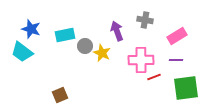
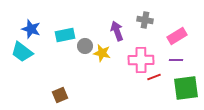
yellow star: rotated 12 degrees counterclockwise
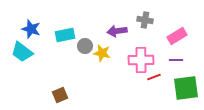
purple arrow: rotated 78 degrees counterclockwise
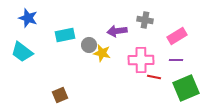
blue star: moved 3 px left, 11 px up
gray circle: moved 4 px right, 1 px up
red line: rotated 32 degrees clockwise
green square: rotated 16 degrees counterclockwise
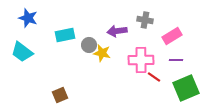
pink rectangle: moved 5 px left
red line: rotated 24 degrees clockwise
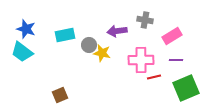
blue star: moved 2 px left, 11 px down
red line: rotated 48 degrees counterclockwise
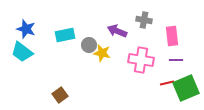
gray cross: moved 1 px left
purple arrow: rotated 30 degrees clockwise
pink rectangle: rotated 66 degrees counterclockwise
pink cross: rotated 10 degrees clockwise
red line: moved 13 px right, 6 px down
brown square: rotated 14 degrees counterclockwise
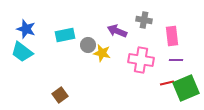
gray circle: moved 1 px left
